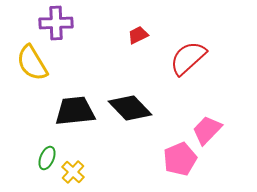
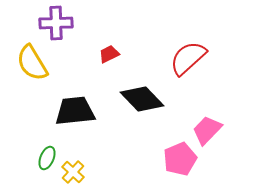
red trapezoid: moved 29 px left, 19 px down
black diamond: moved 12 px right, 9 px up
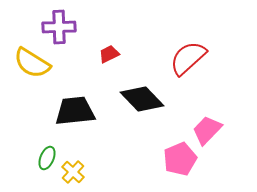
purple cross: moved 3 px right, 4 px down
yellow semicircle: rotated 27 degrees counterclockwise
